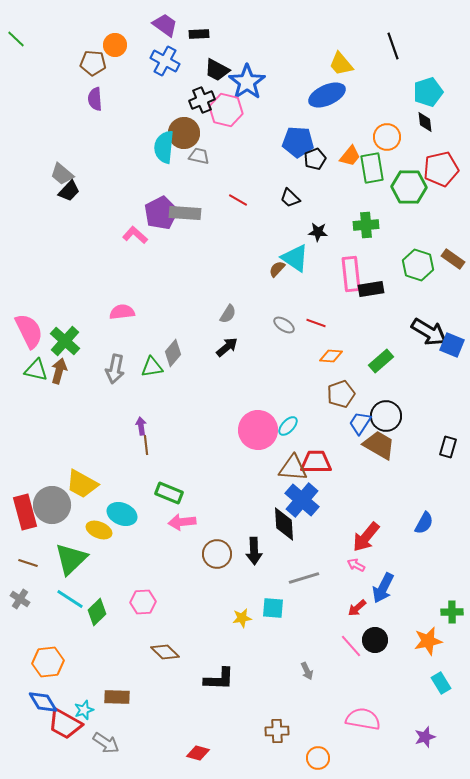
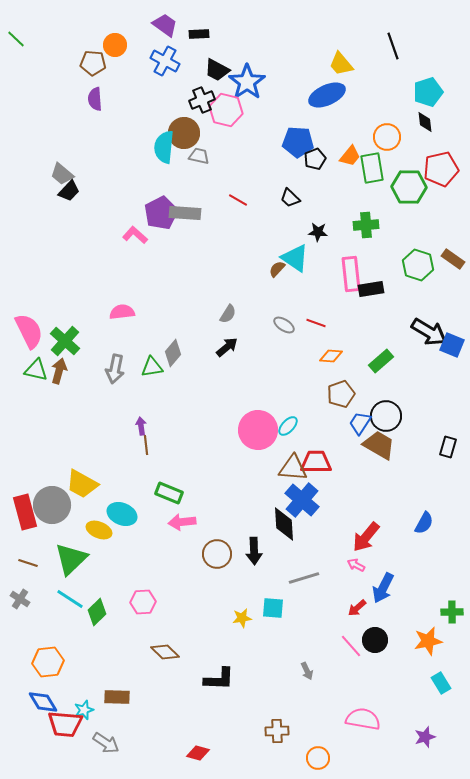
red trapezoid at (65, 724): rotated 24 degrees counterclockwise
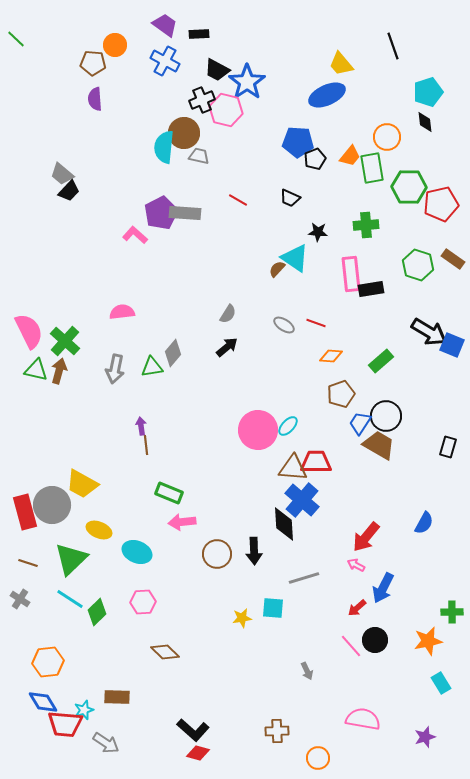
red pentagon at (441, 169): moved 35 px down
black trapezoid at (290, 198): rotated 20 degrees counterclockwise
cyan ellipse at (122, 514): moved 15 px right, 38 px down
black L-shape at (219, 679): moved 26 px left, 51 px down; rotated 40 degrees clockwise
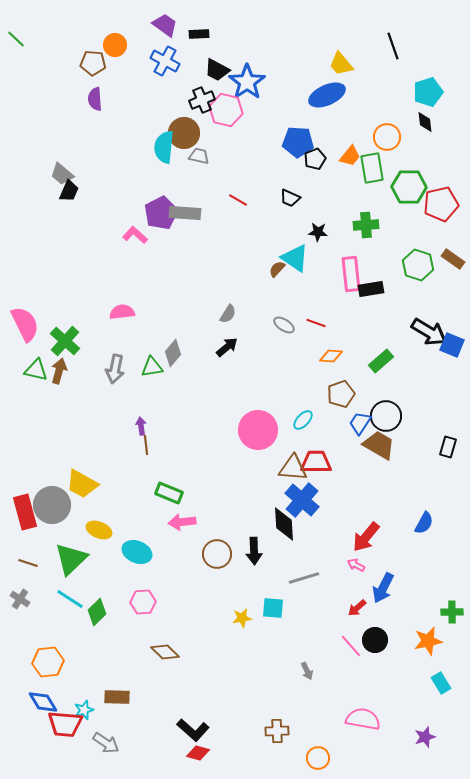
black trapezoid at (69, 191): rotated 20 degrees counterclockwise
pink semicircle at (29, 331): moved 4 px left, 7 px up
cyan ellipse at (288, 426): moved 15 px right, 6 px up
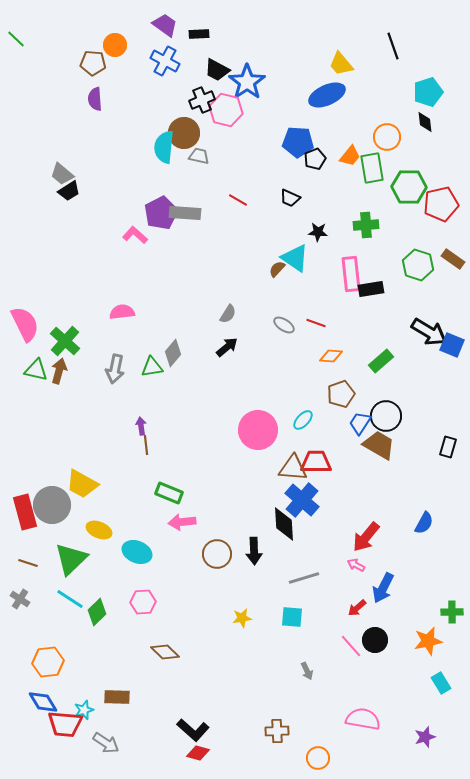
black trapezoid at (69, 191): rotated 35 degrees clockwise
cyan square at (273, 608): moved 19 px right, 9 px down
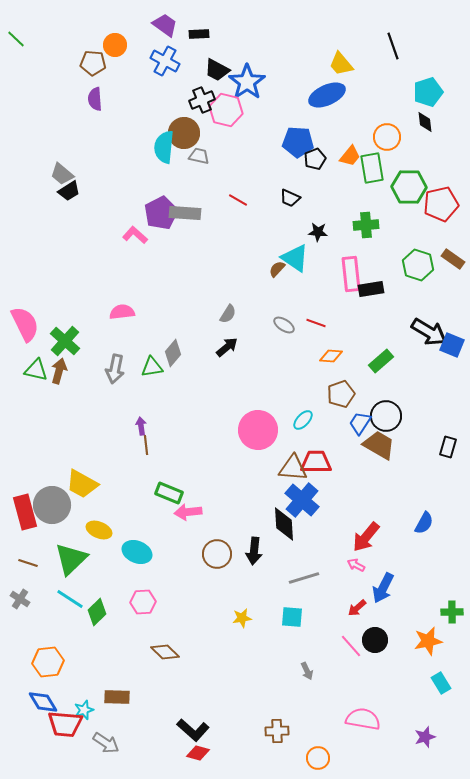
pink arrow at (182, 522): moved 6 px right, 10 px up
black arrow at (254, 551): rotated 8 degrees clockwise
